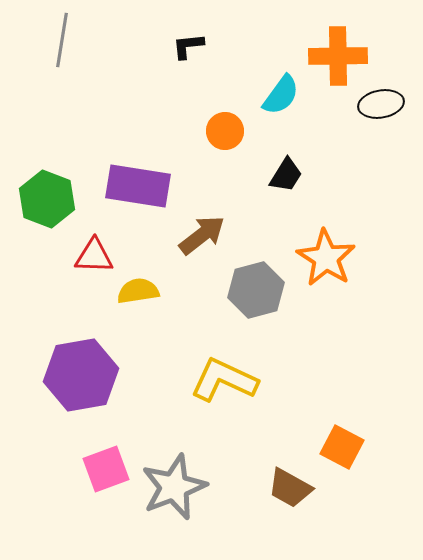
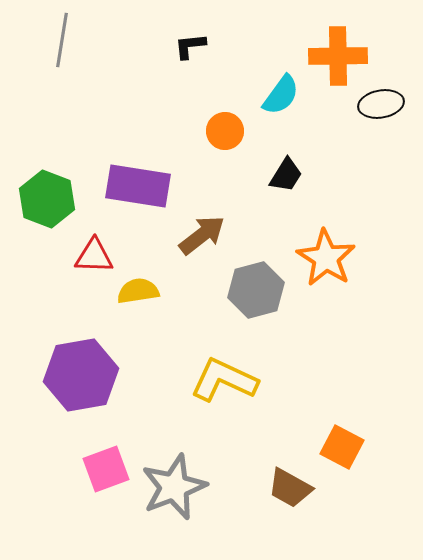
black L-shape: moved 2 px right
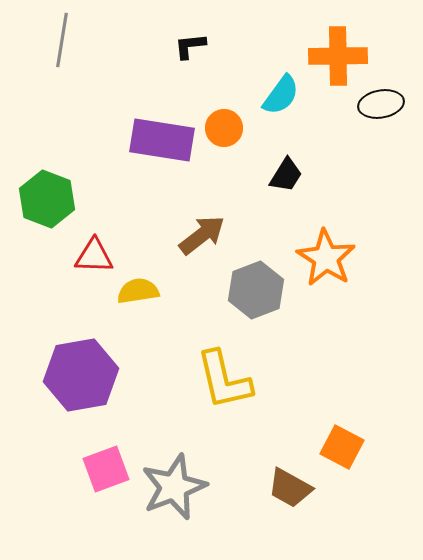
orange circle: moved 1 px left, 3 px up
purple rectangle: moved 24 px right, 46 px up
gray hexagon: rotated 6 degrees counterclockwise
yellow L-shape: rotated 128 degrees counterclockwise
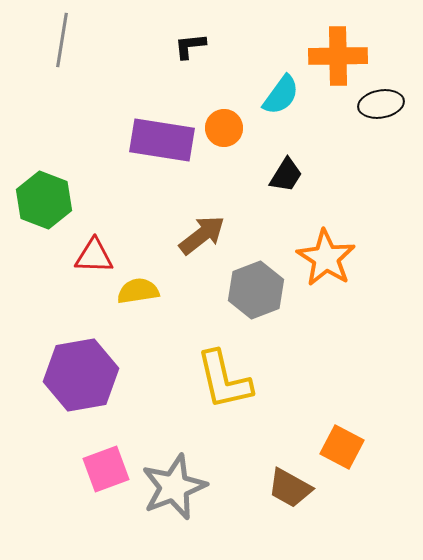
green hexagon: moved 3 px left, 1 px down
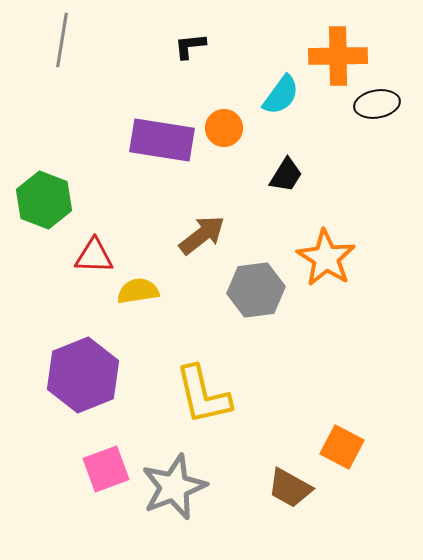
black ellipse: moved 4 px left
gray hexagon: rotated 14 degrees clockwise
purple hexagon: moved 2 px right; rotated 12 degrees counterclockwise
yellow L-shape: moved 21 px left, 15 px down
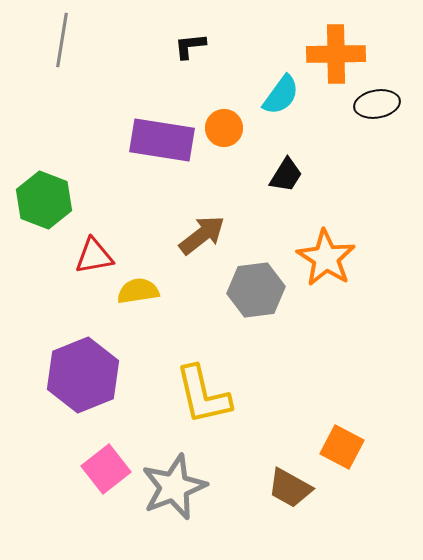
orange cross: moved 2 px left, 2 px up
red triangle: rotated 12 degrees counterclockwise
pink square: rotated 18 degrees counterclockwise
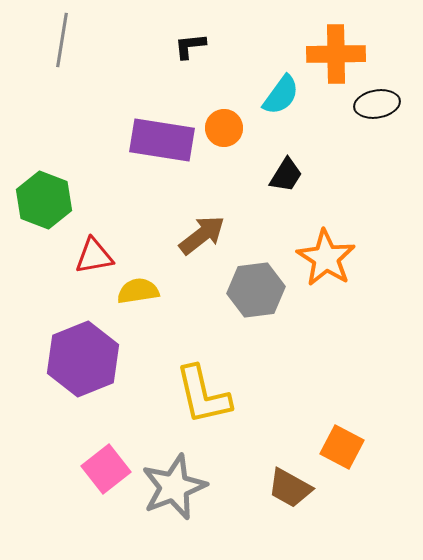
purple hexagon: moved 16 px up
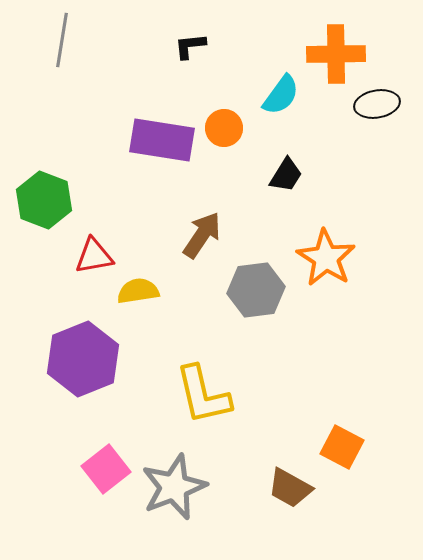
brown arrow: rotated 18 degrees counterclockwise
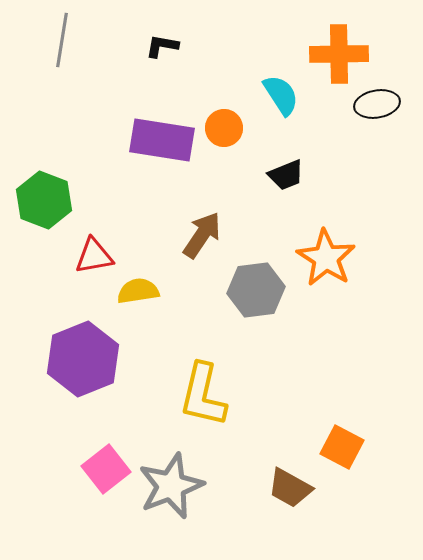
black L-shape: moved 28 px left; rotated 16 degrees clockwise
orange cross: moved 3 px right
cyan semicircle: rotated 69 degrees counterclockwise
black trapezoid: rotated 36 degrees clockwise
yellow L-shape: rotated 26 degrees clockwise
gray star: moved 3 px left, 1 px up
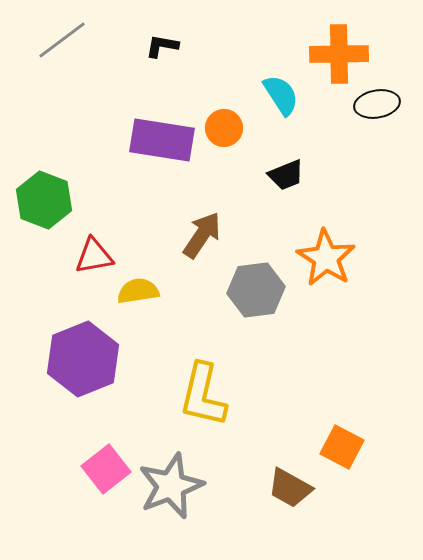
gray line: rotated 44 degrees clockwise
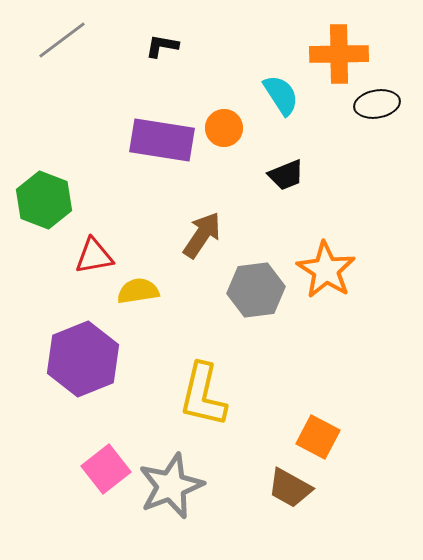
orange star: moved 12 px down
orange square: moved 24 px left, 10 px up
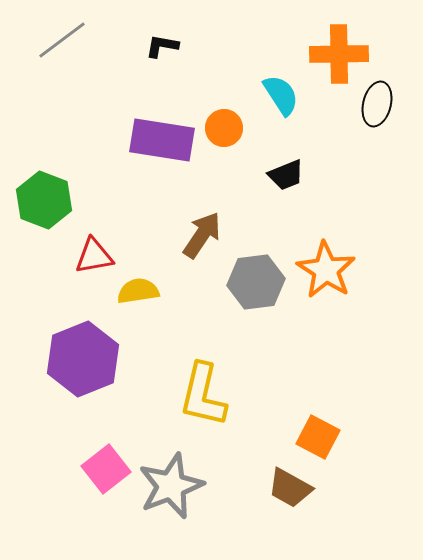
black ellipse: rotated 66 degrees counterclockwise
gray hexagon: moved 8 px up
